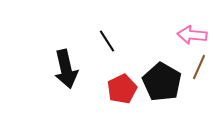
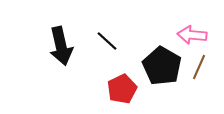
black line: rotated 15 degrees counterclockwise
black arrow: moved 5 px left, 23 px up
black pentagon: moved 16 px up
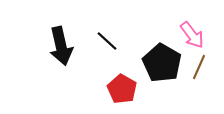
pink arrow: rotated 132 degrees counterclockwise
black pentagon: moved 3 px up
red pentagon: rotated 16 degrees counterclockwise
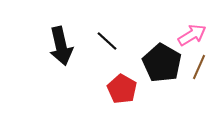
pink arrow: rotated 84 degrees counterclockwise
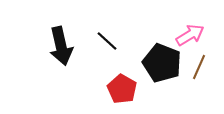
pink arrow: moved 2 px left
black pentagon: rotated 9 degrees counterclockwise
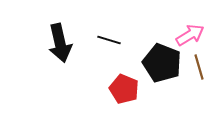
black line: moved 2 px right, 1 px up; rotated 25 degrees counterclockwise
black arrow: moved 1 px left, 3 px up
brown line: rotated 40 degrees counterclockwise
red pentagon: moved 2 px right; rotated 8 degrees counterclockwise
